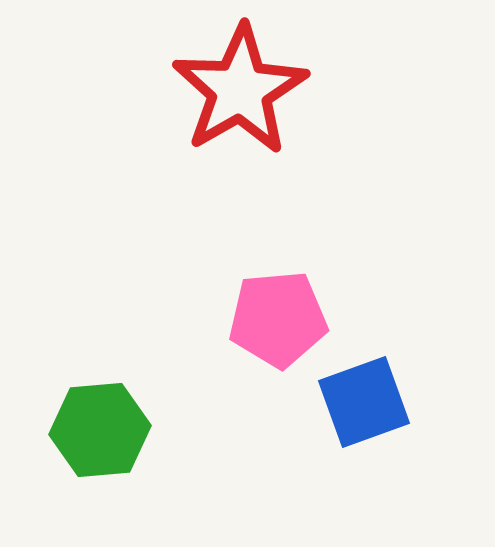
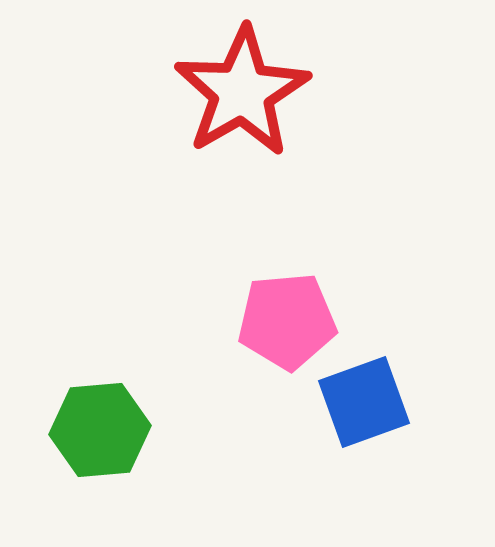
red star: moved 2 px right, 2 px down
pink pentagon: moved 9 px right, 2 px down
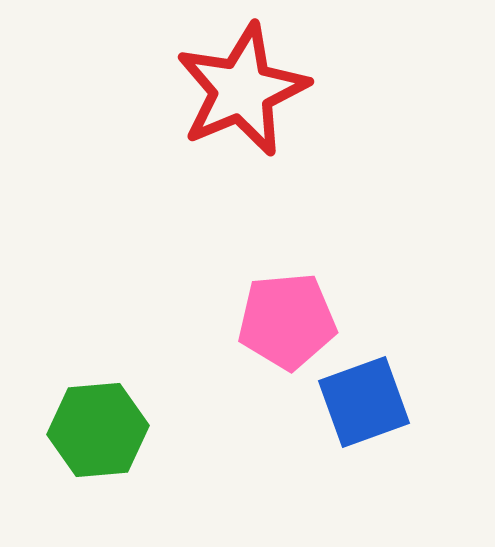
red star: moved 2 px up; rotated 7 degrees clockwise
green hexagon: moved 2 px left
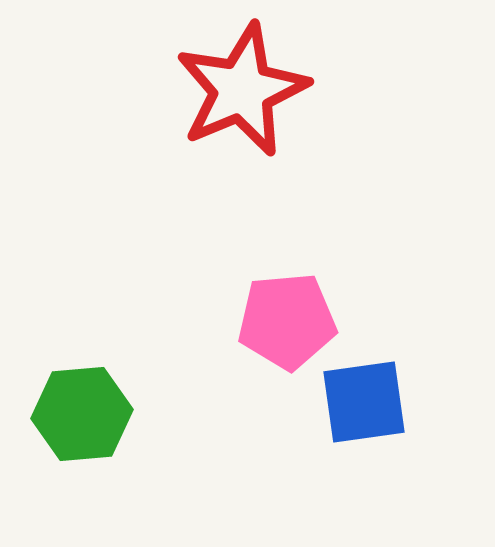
blue square: rotated 12 degrees clockwise
green hexagon: moved 16 px left, 16 px up
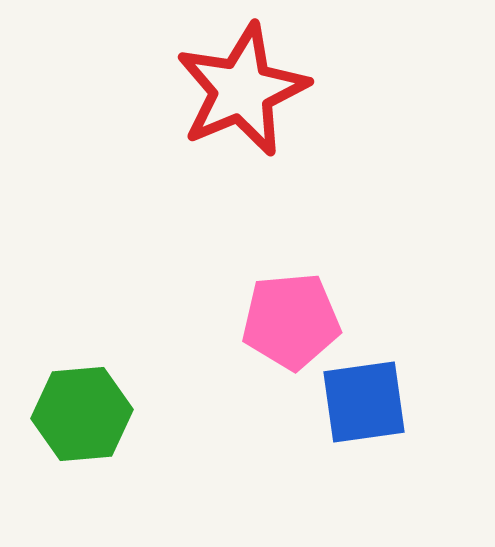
pink pentagon: moved 4 px right
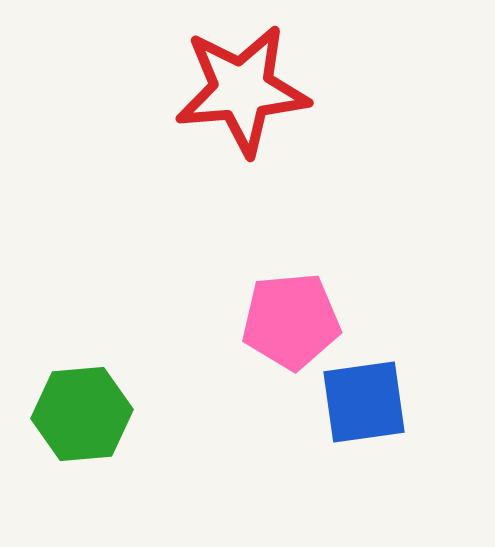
red star: rotated 18 degrees clockwise
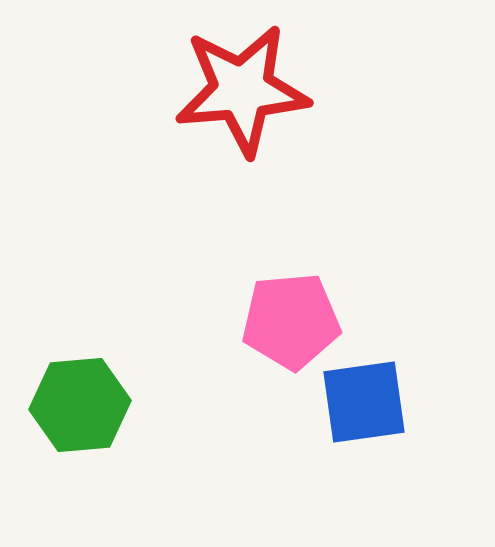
green hexagon: moved 2 px left, 9 px up
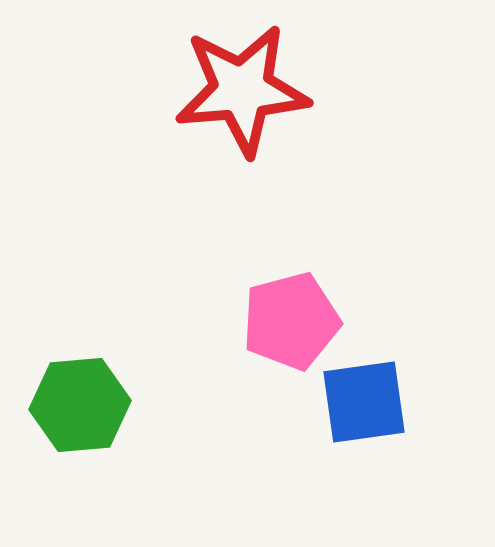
pink pentagon: rotated 10 degrees counterclockwise
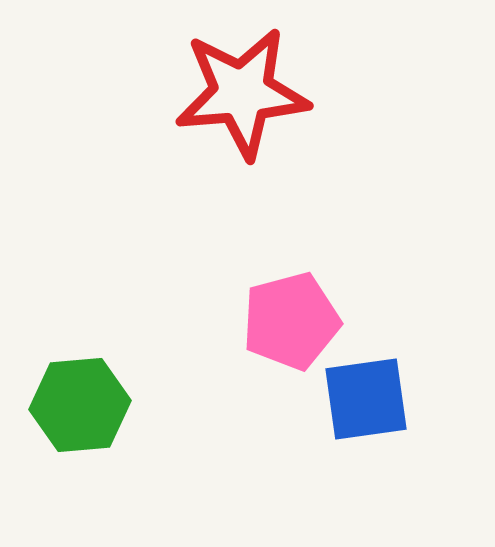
red star: moved 3 px down
blue square: moved 2 px right, 3 px up
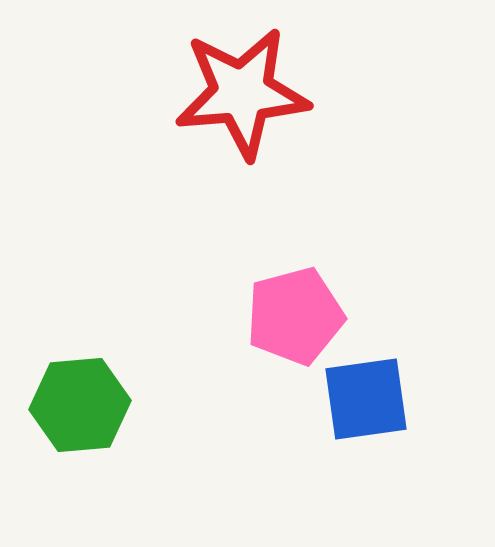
pink pentagon: moved 4 px right, 5 px up
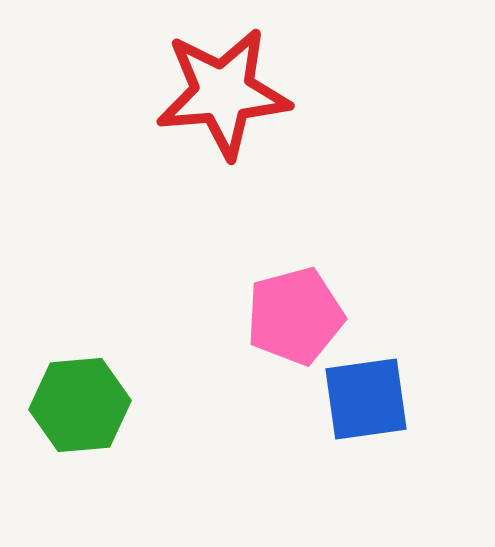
red star: moved 19 px left
